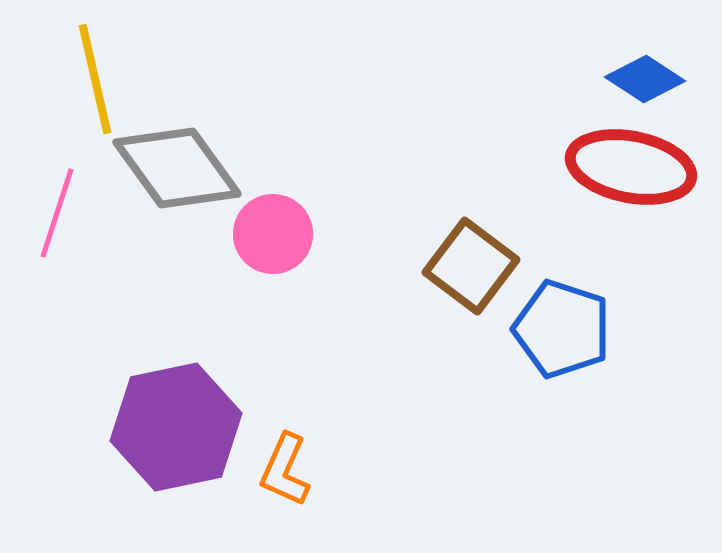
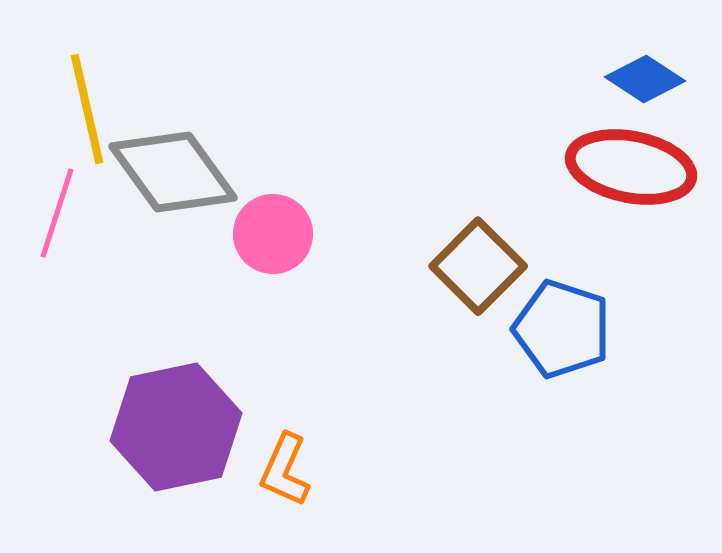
yellow line: moved 8 px left, 30 px down
gray diamond: moved 4 px left, 4 px down
brown square: moved 7 px right; rotated 8 degrees clockwise
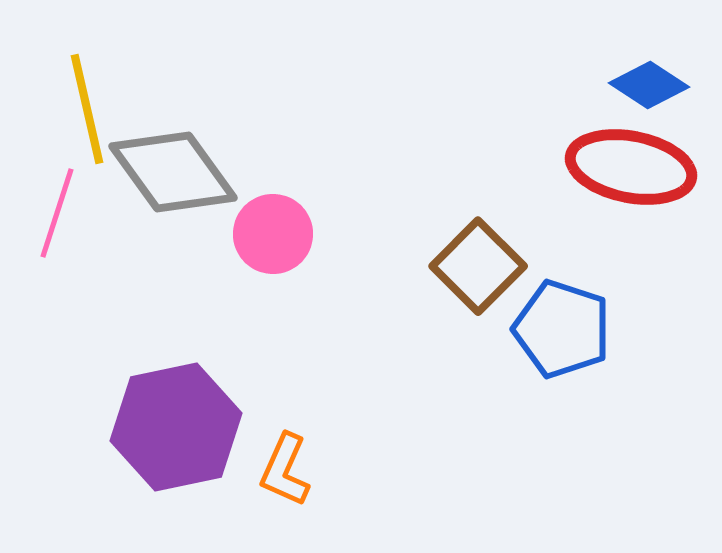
blue diamond: moved 4 px right, 6 px down
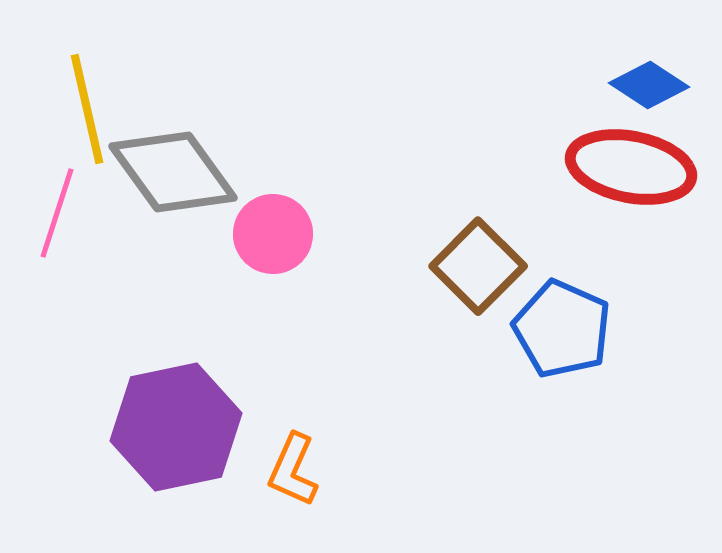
blue pentagon: rotated 6 degrees clockwise
orange L-shape: moved 8 px right
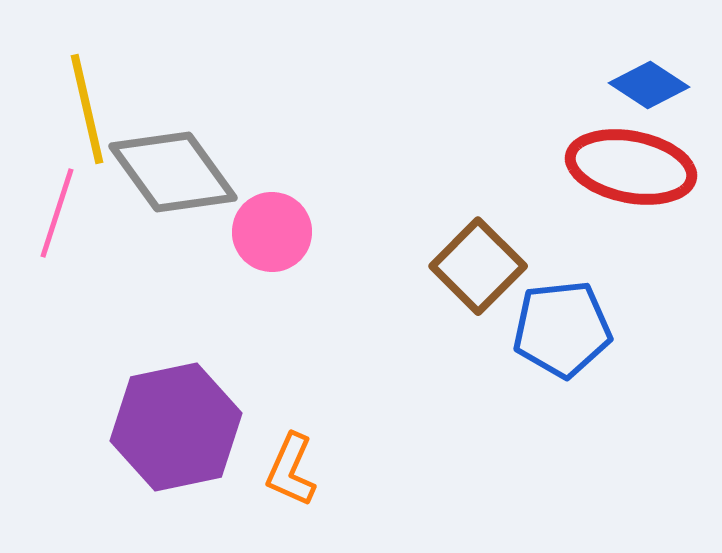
pink circle: moved 1 px left, 2 px up
blue pentagon: rotated 30 degrees counterclockwise
orange L-shape: moved 2 px left
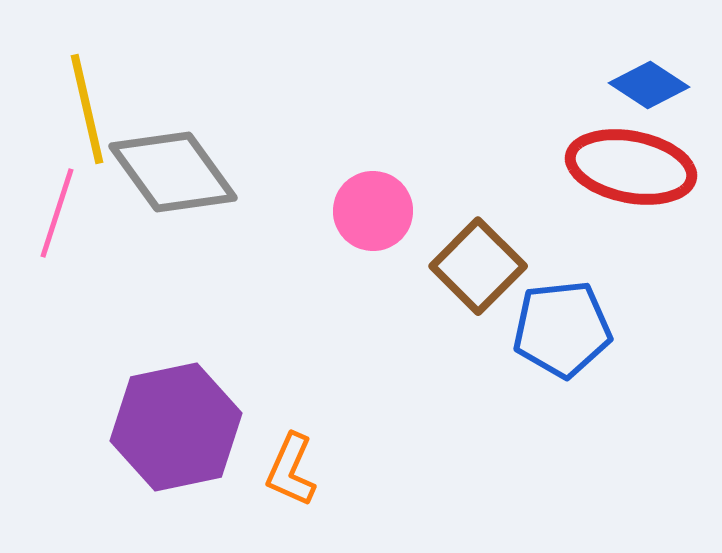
pink circle: moved 101 px right, 21 px up
